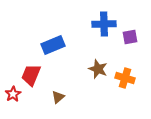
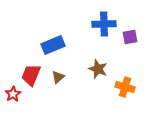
orange cross: moved 9 px down
brown triangle: moved 20 px up
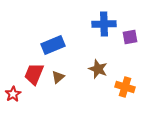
red trapezoid: moved 3 px right, 1 px up
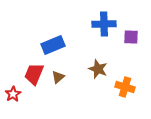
purple square: moved 1 px right; rotated 14 degrees clockwise
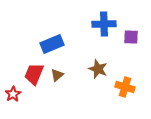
blue rectangle: moved 1 px left, 1 px up
brown triangle: moved 1 px left, 2 px up
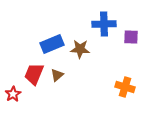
brown star: moved 18 px left, 20 px up; rotated 18 degrees counterclockwise
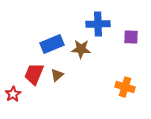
blue cross: moved 6 px left
brown star: moved 1 px right
